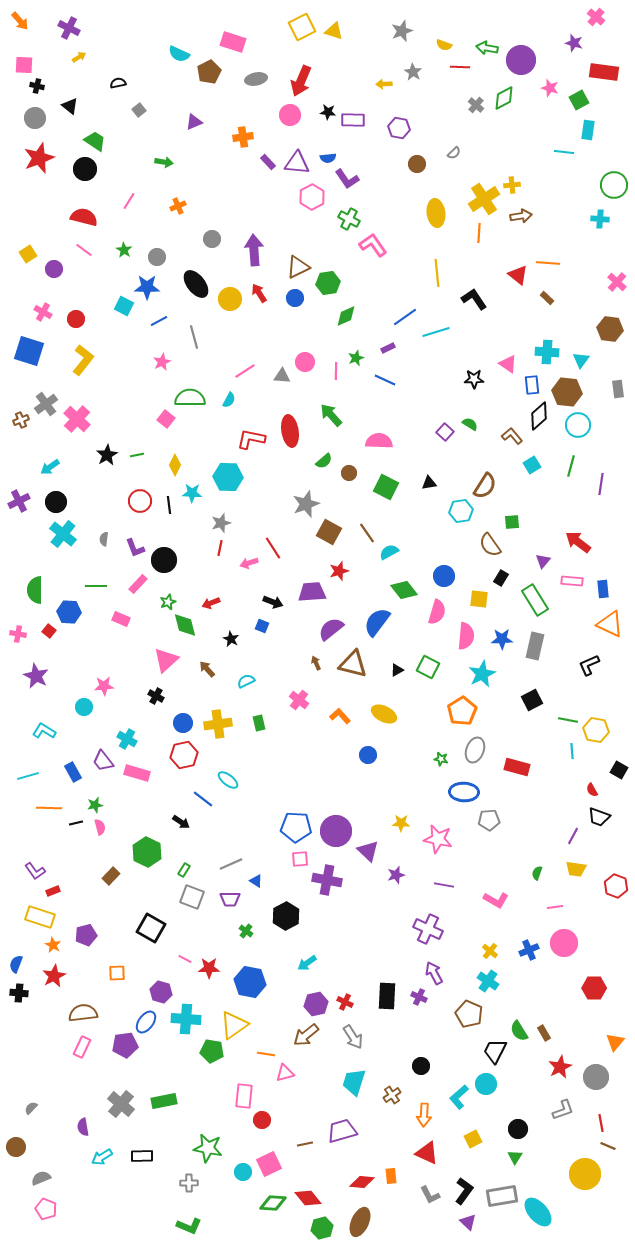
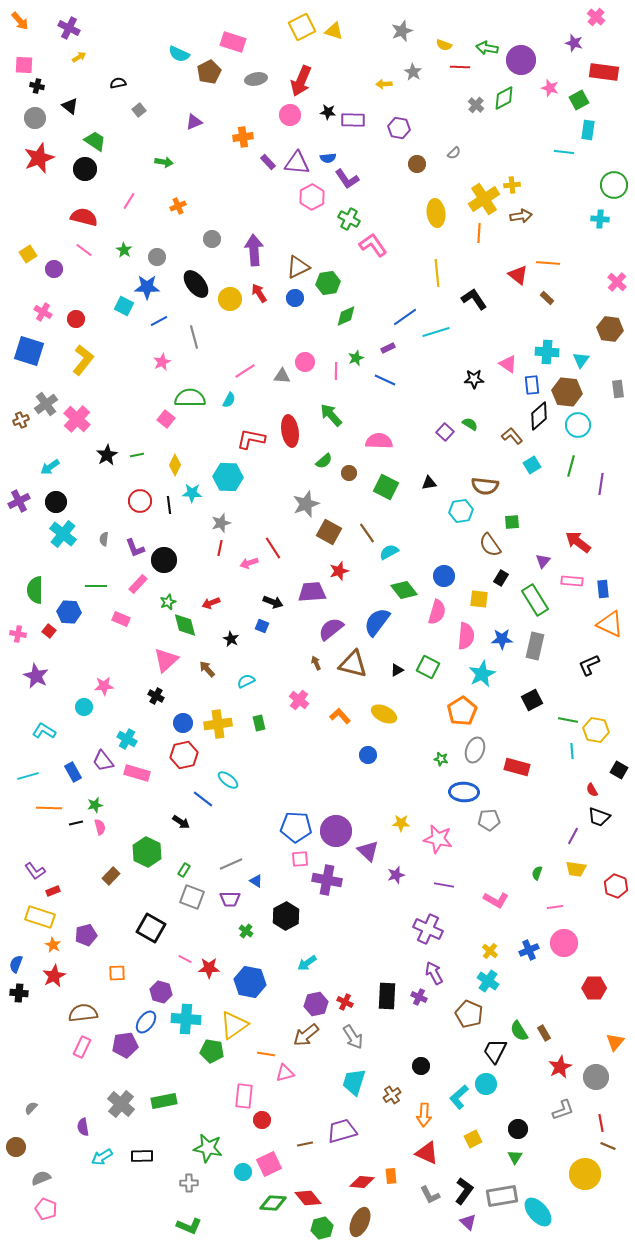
brown semicircle at (485, 486): rotated 64 degrees clockwise
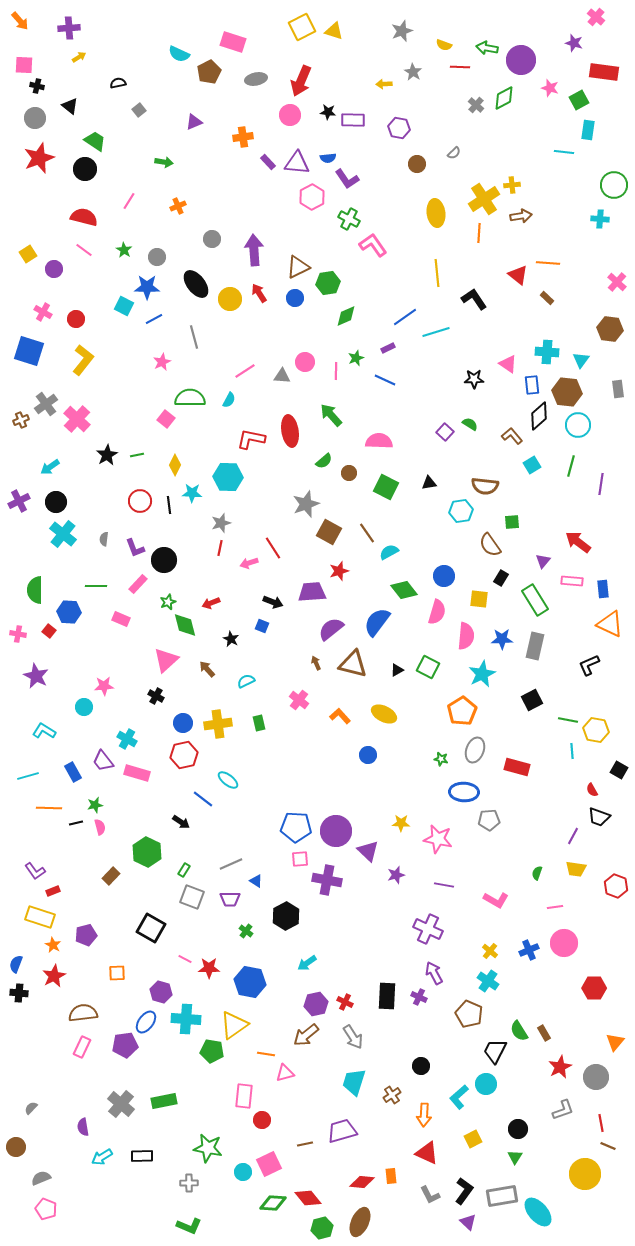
purple cross at (69, 28): rotated 30 degrees counterclockwise
blue line at (159, 321): moved 5 px left, 2 px up
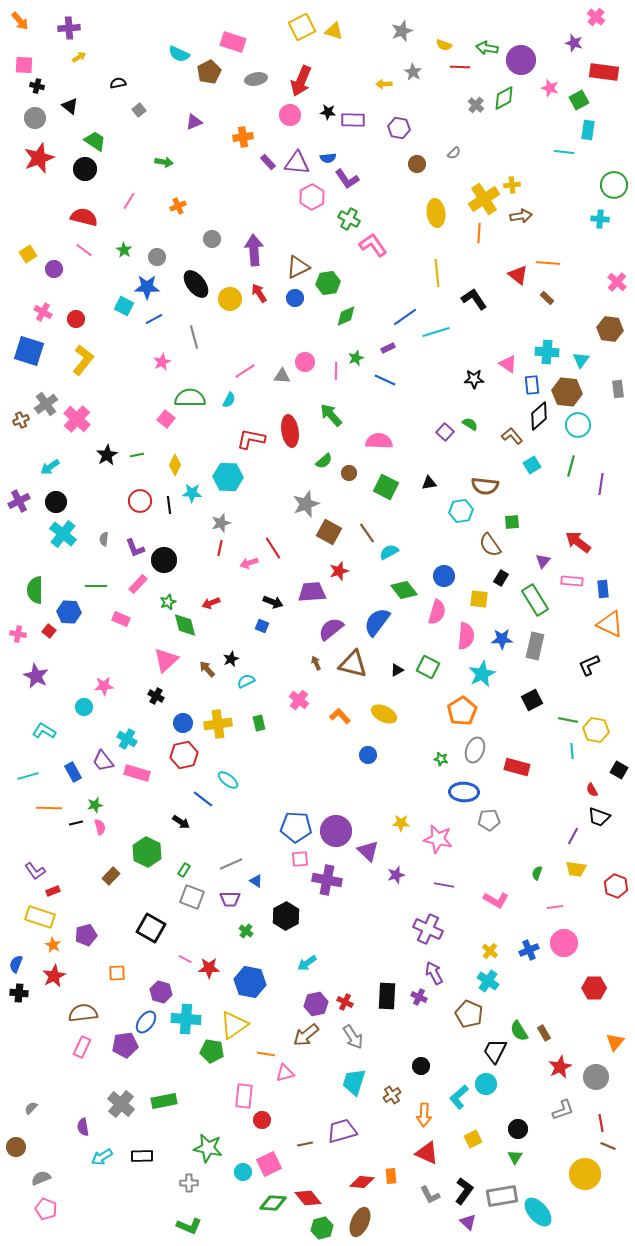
black star at (231, 639): moved 20 px down; rotated 21 degrees clockwise
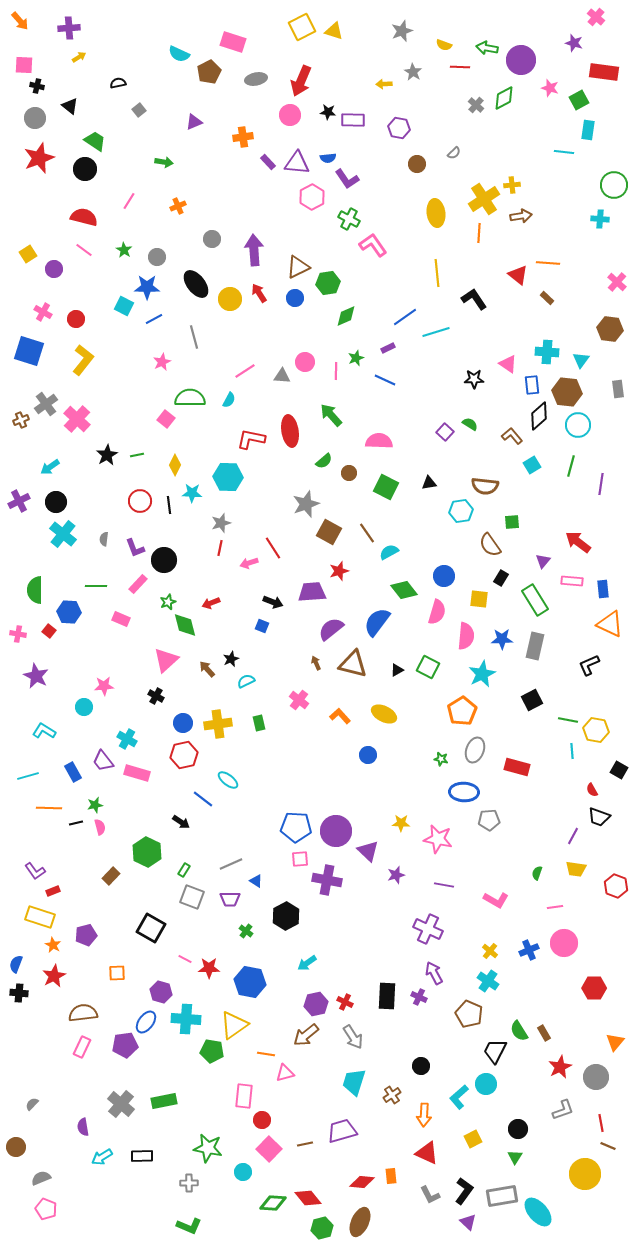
gray semicircle at (31, 1108): moved 1 px right, 4 px up
pink square at (269, 1164): moved 15 px up; rotated 20 degrees counterclockwise
